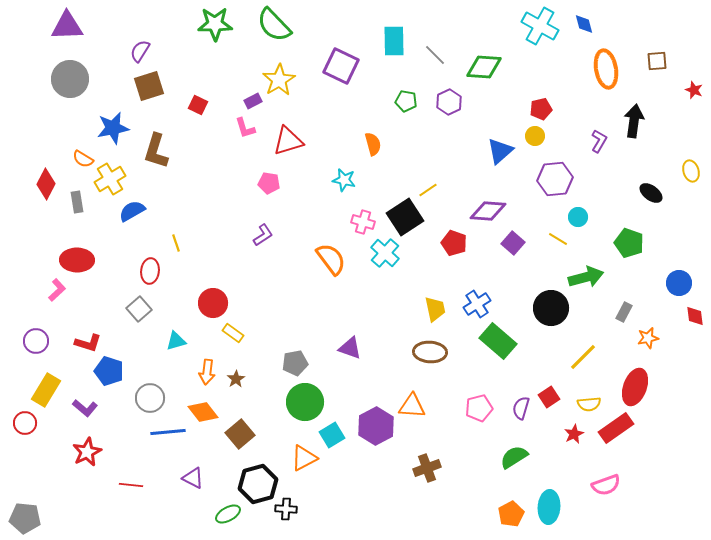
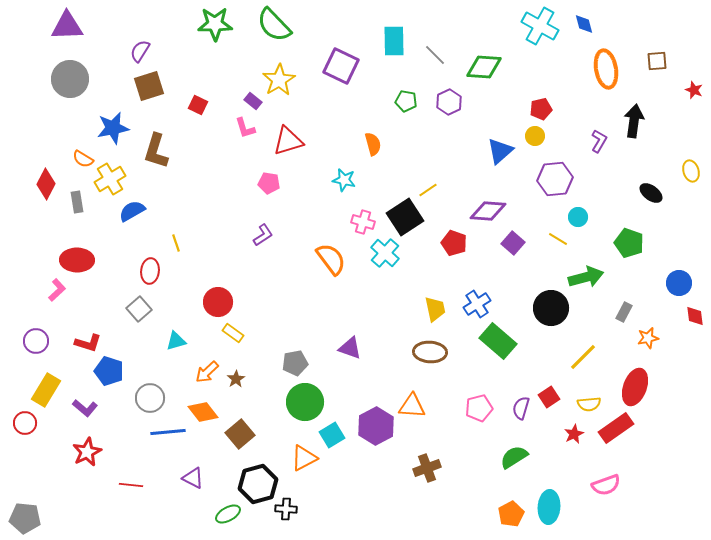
purple rectangle at (253, 101): rotated 66 degrees clockwise
red circle at (213, 303): moved 5 px right, 1 px up
orange arrow at (207, 372): rotated 40 degrees clockwise
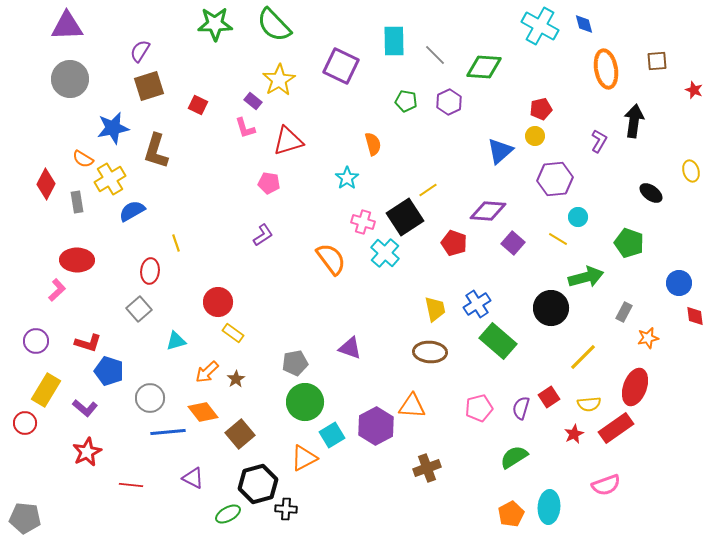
cyan star at (344, 180): moved 3 px right, 2 px up; rotated 25 degrees clockwise
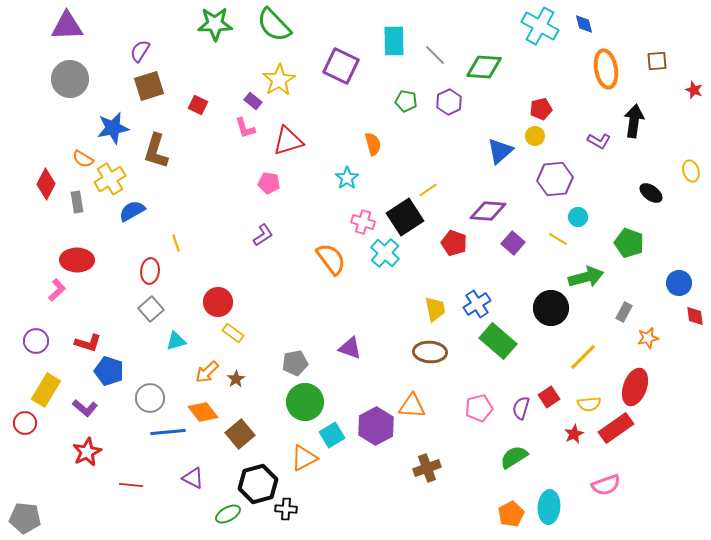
purple L-shape at (599, 141): rotated 90 degrees clockwise
gray square at (139, 309): moved 12 px right
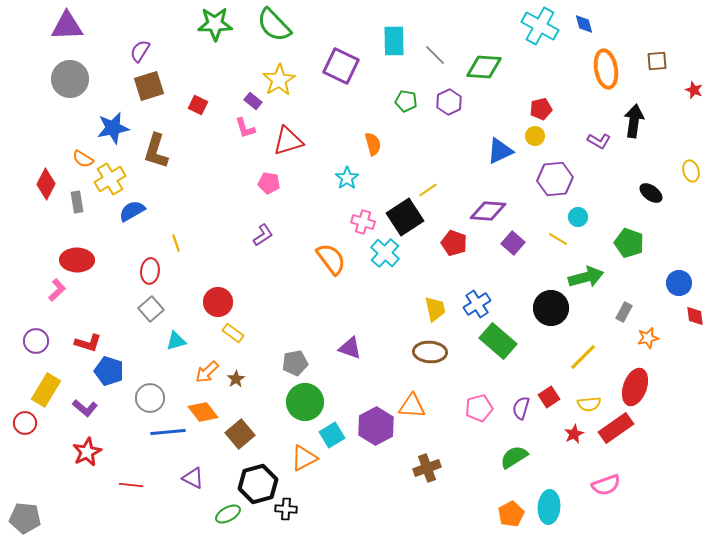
blue triangle at (500, 151): rotated 16 degrees clockwise
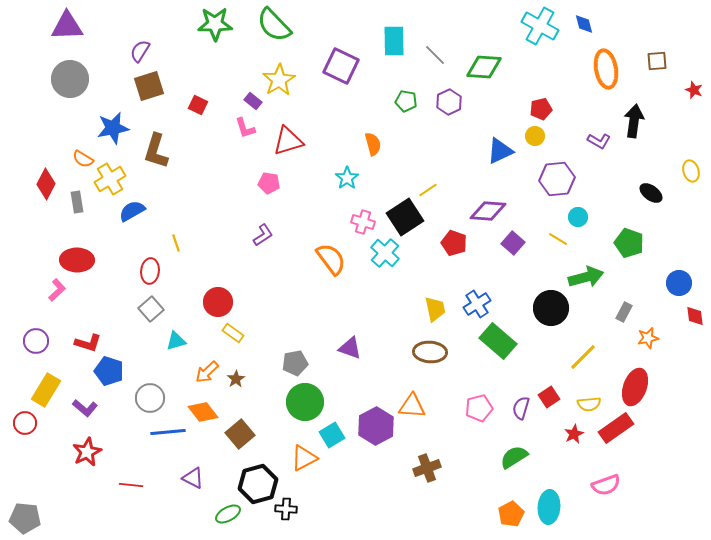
purple hexagon at (555, 179): moved 2 px right
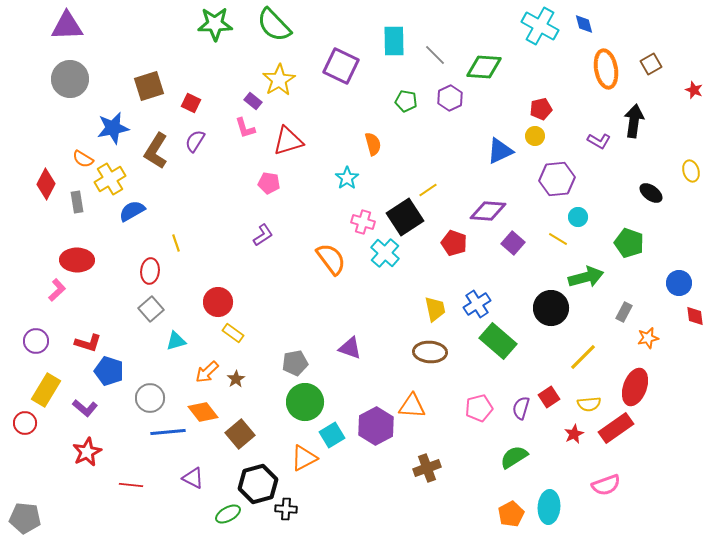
purple semicircle at (140, 51): moved 55 px right, 90 px down
brown square at (657, 61): moved 6 px left, 3 px down; rotated 25 degrees counterclockwise
purple hexagon at (449, 102): moved 1 px right, 4 px up
red square at (198, 105): moved 7 px left, 2 px up
brown L-shape at (156, 151): rotated 15 degrees clockwise
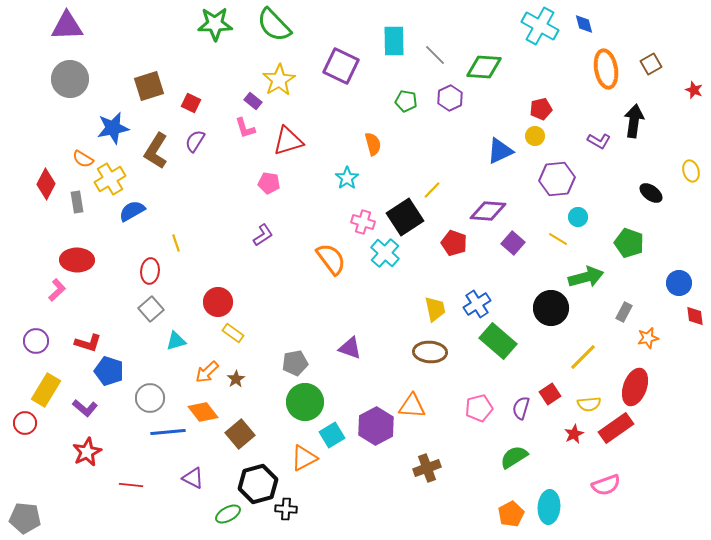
yellow line at (428, 190): moved 4 px right; rotated 12 degrees counterclockwise
red square at (549, 397): moved 1 px right, 3 px up
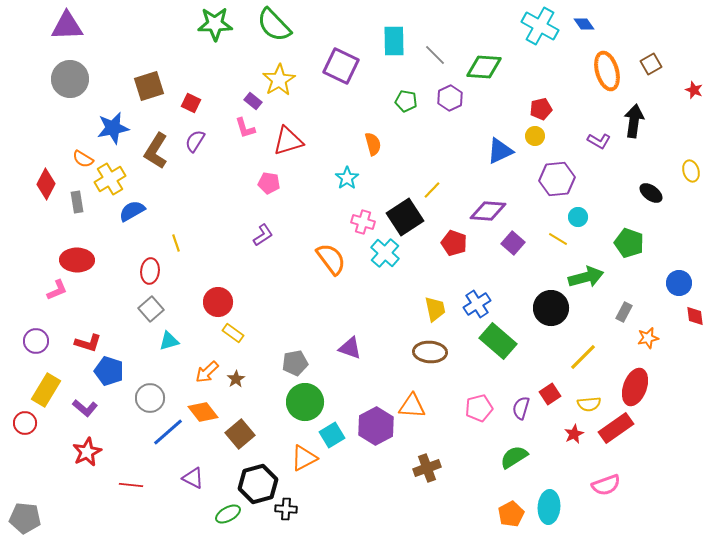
blue diamond at (584, 24): rotated 20 degrees counterclockwise
orange ellipse at (606, 69): moved 1 px right, 2 px down; rotated 6 degrees counterclockwise
pink L-shape at (57, 290): rotated 20 degrees clockwise
cyan triangle at (176, 341): moved 7 px left
blue line at (168, 432): rotated 36 degrees counterclockwise
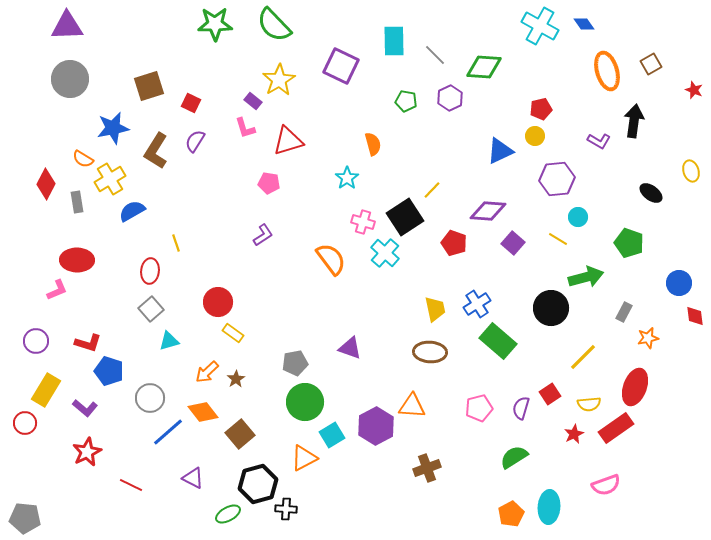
red line at (131, 485): rotated 20 degrees clockwise
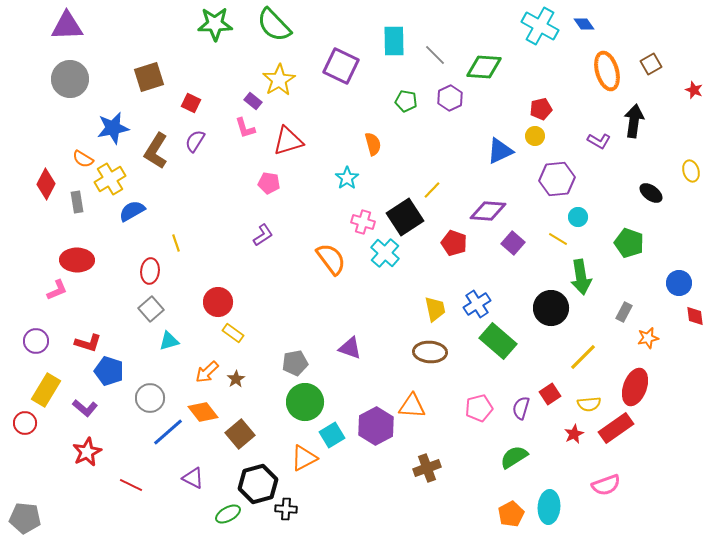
brown square at (149, 86): moved 9 px up
green arrow at (586, 277): moved 5 px left; rotated 96 degrees clockwise
